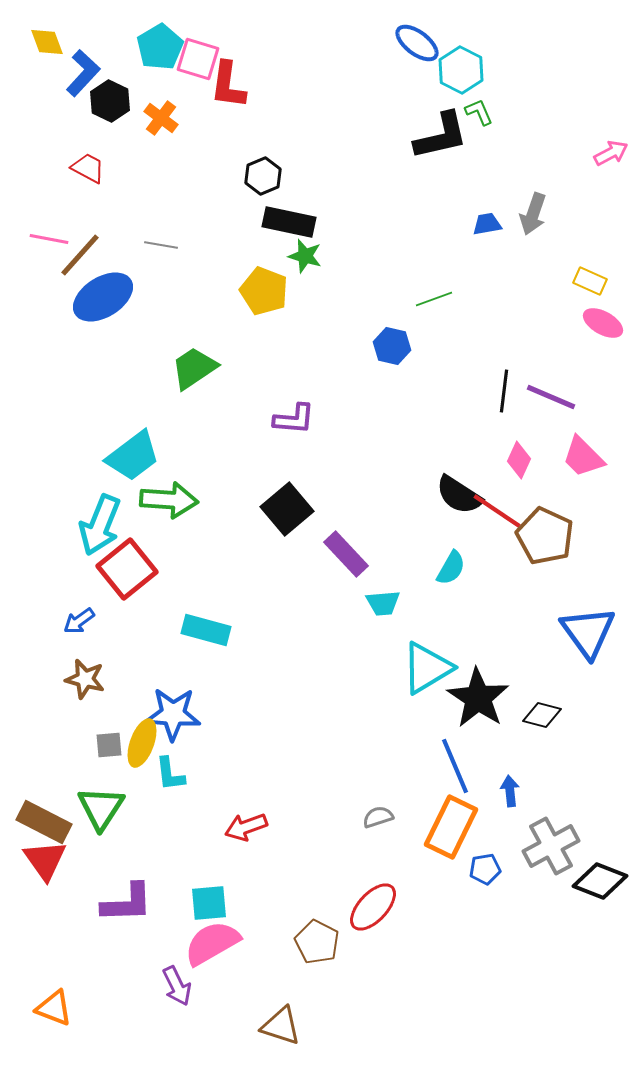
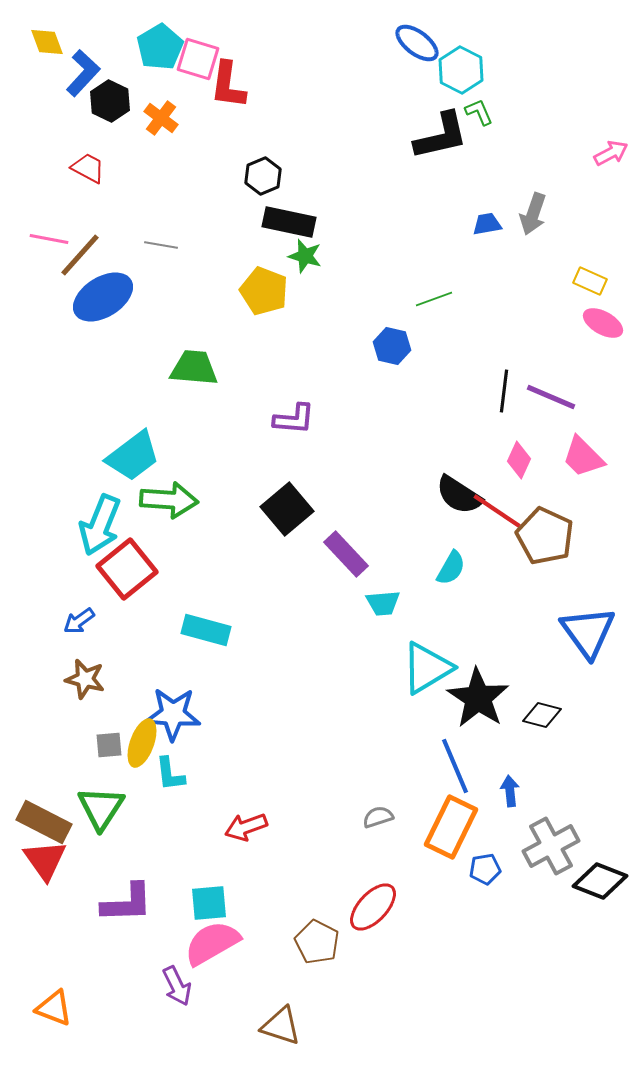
green trapezoid at (194, 368): rotated 39 degrees clockwise
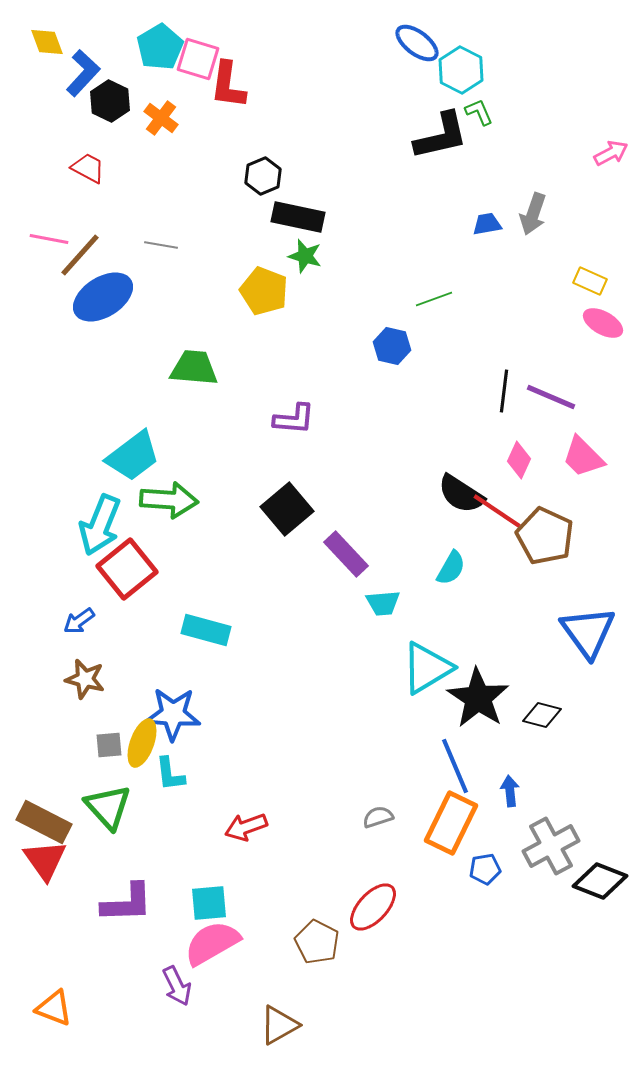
black rectangle at (289, 222): moved 9 px right, 5 px up
black semicircle at (459, 495): moved 2 px right, 1 px up
green triangle at (101, 808): moved 7 px right, 1 px up; rotated 15 degrees counterclockwise
orange rectangle at (451, 827): moved 4 px up
brown triangle at (281, 1026): moved 2 px left, 1 px up; rotated 48 degrees counterclockwise
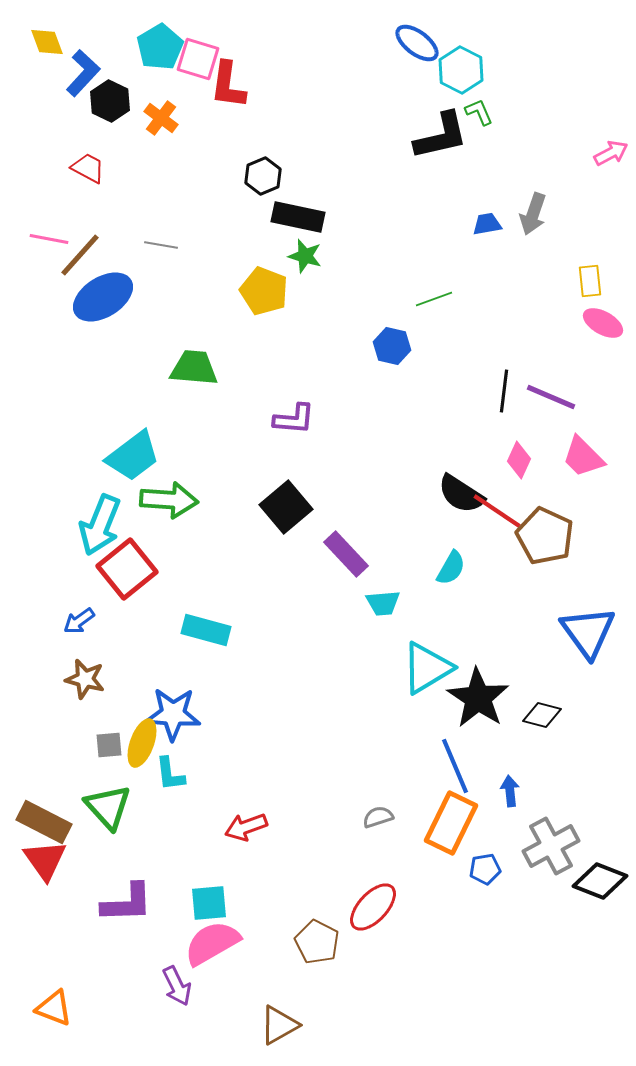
yellow rectangle at (590, 281): rotated 60 degrees clockwise
black square at (287, 509): moved 1 px left, 2 px up
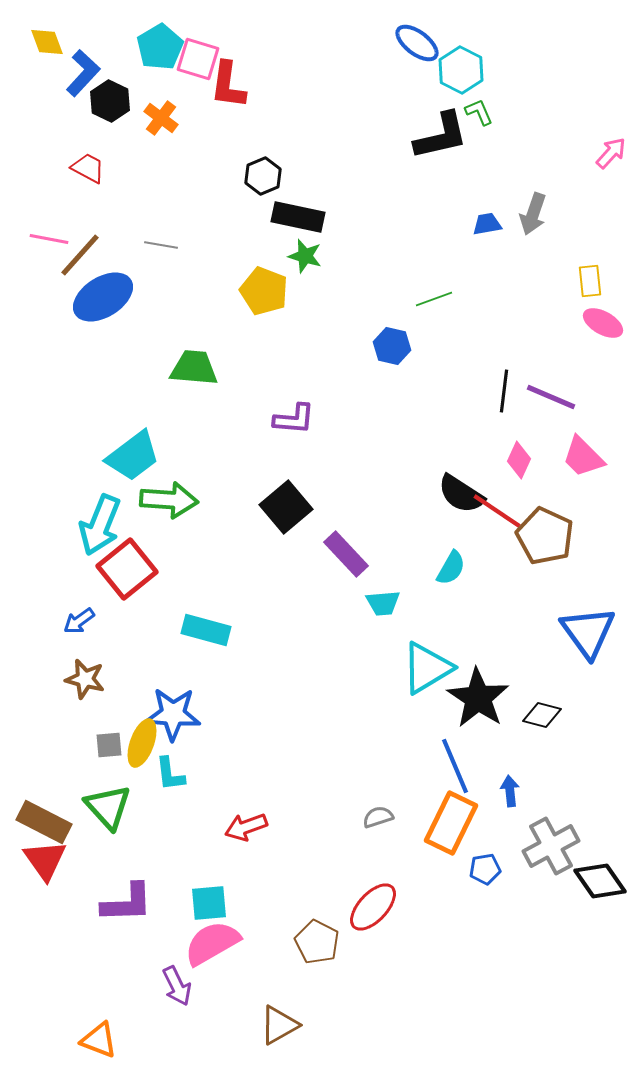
pink arrow at (611, 153): rotated 20 degrees counterclockwise
black diamond at (600, 881): rotated 34 degrees clockwise
orange triangle at (54, 1008): moved 45 px right, 32 px down
